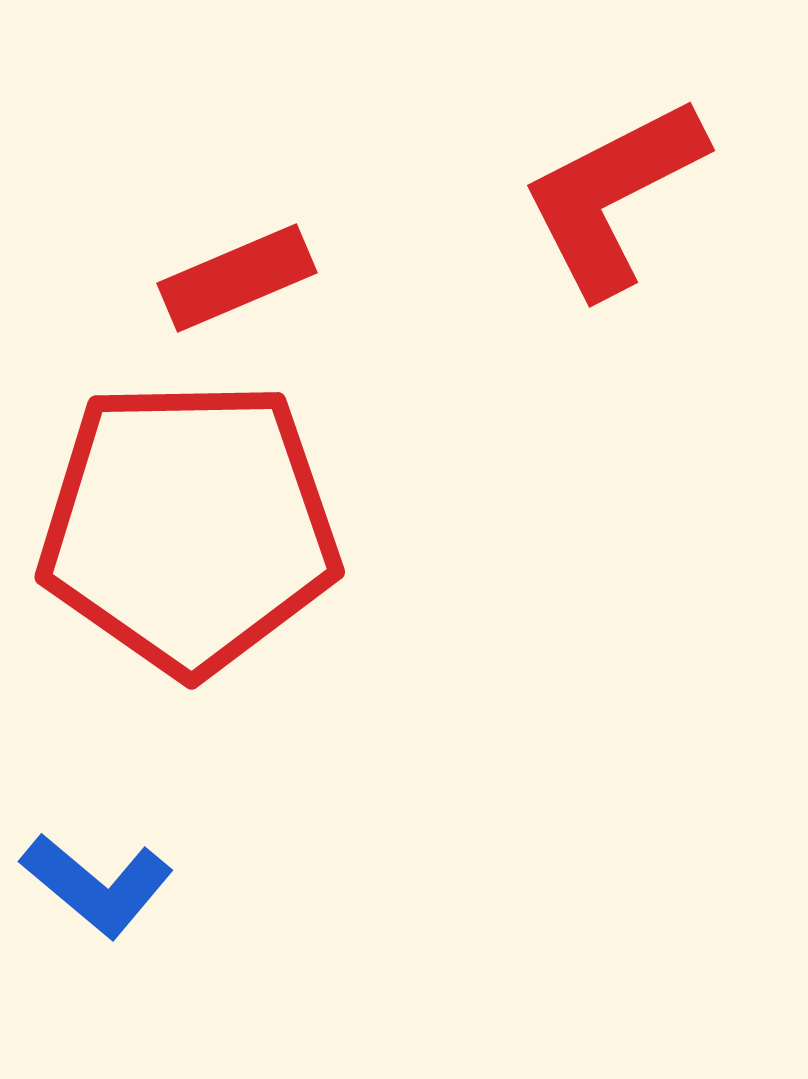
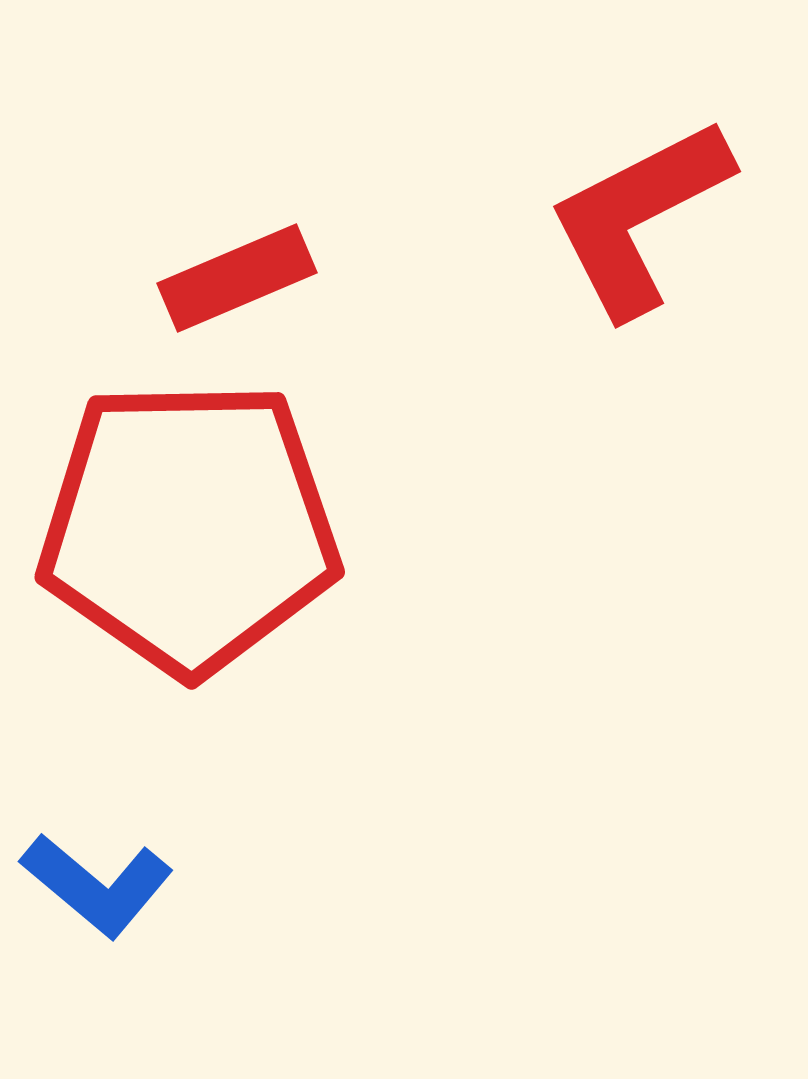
red L-shape: moved 26 px right, 21 px down
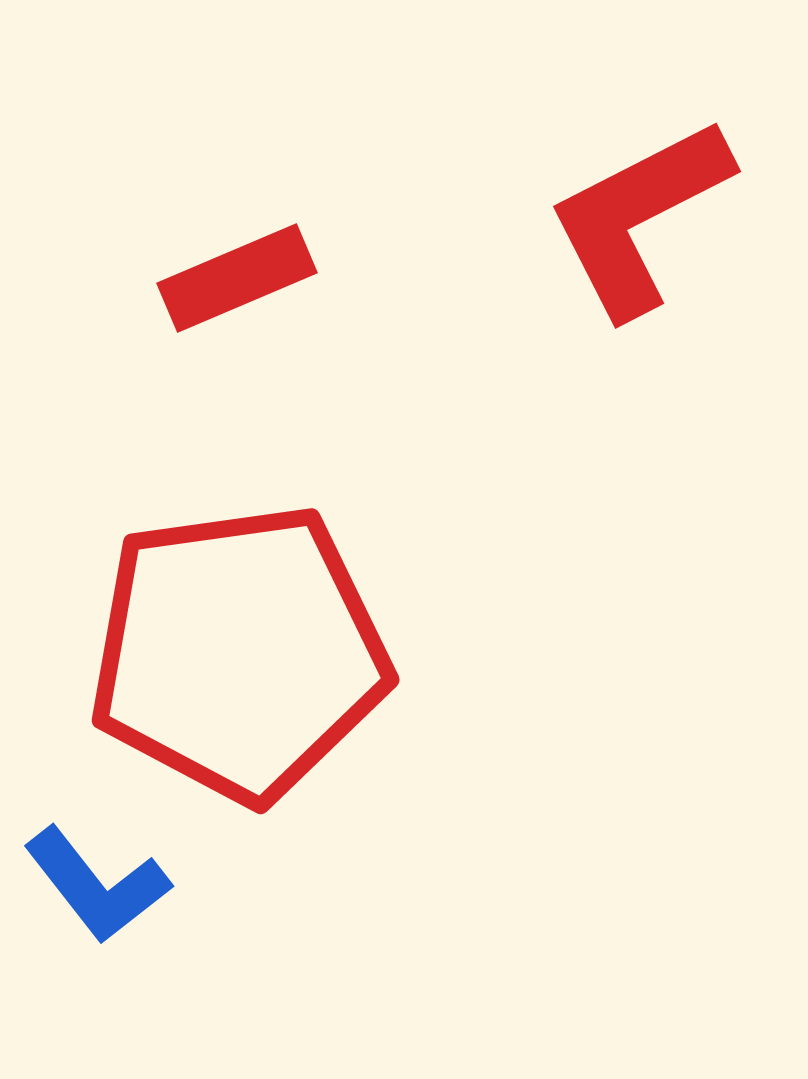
red pentagon: moved 50 px right, 126 px down; rotated 7 degrees counterclockwise
blue L-shape: rotated 12 degrees clockwise
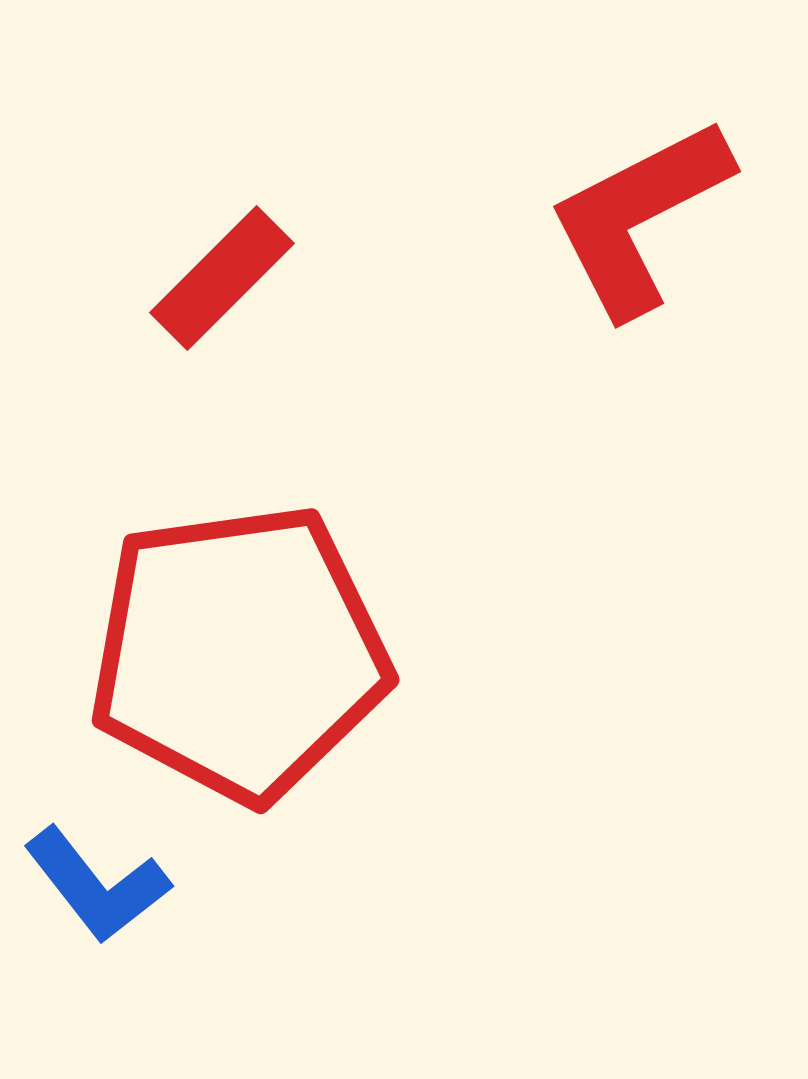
red rectangle: moved 15 px left; rotated 22 degrees counterclockwise
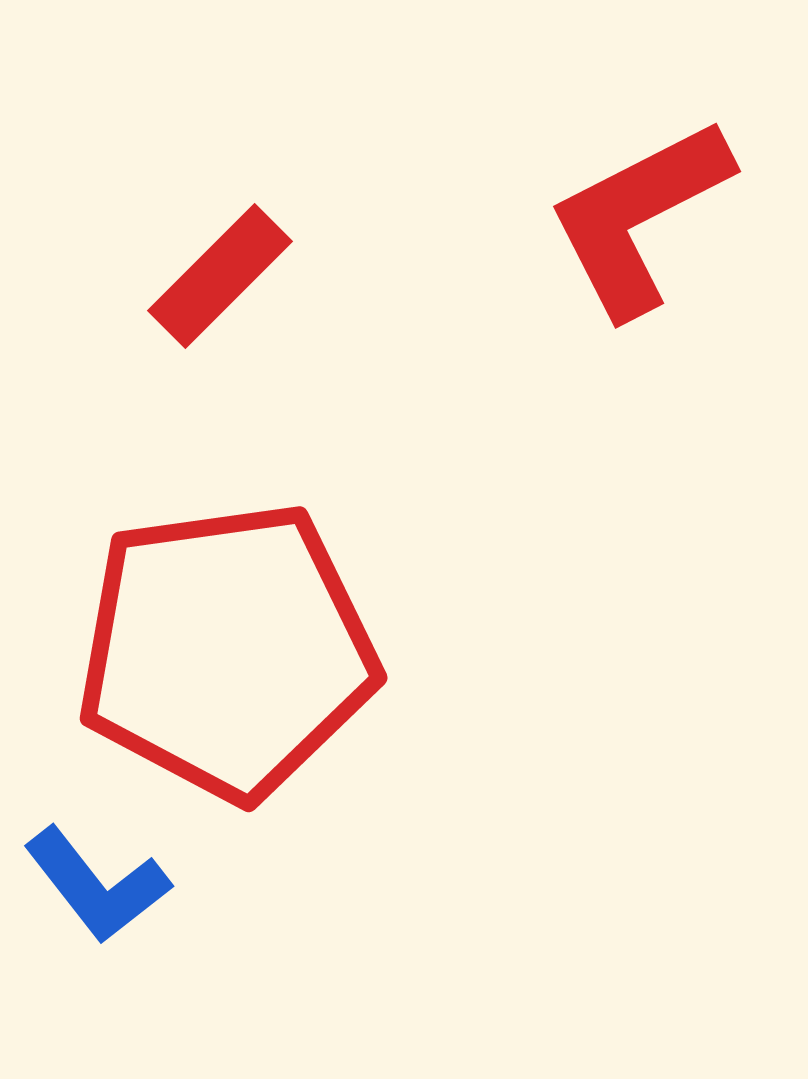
red rectangle: moved 2 px left, 2 px up
red pentagon: moved 12 px left, 2 px up
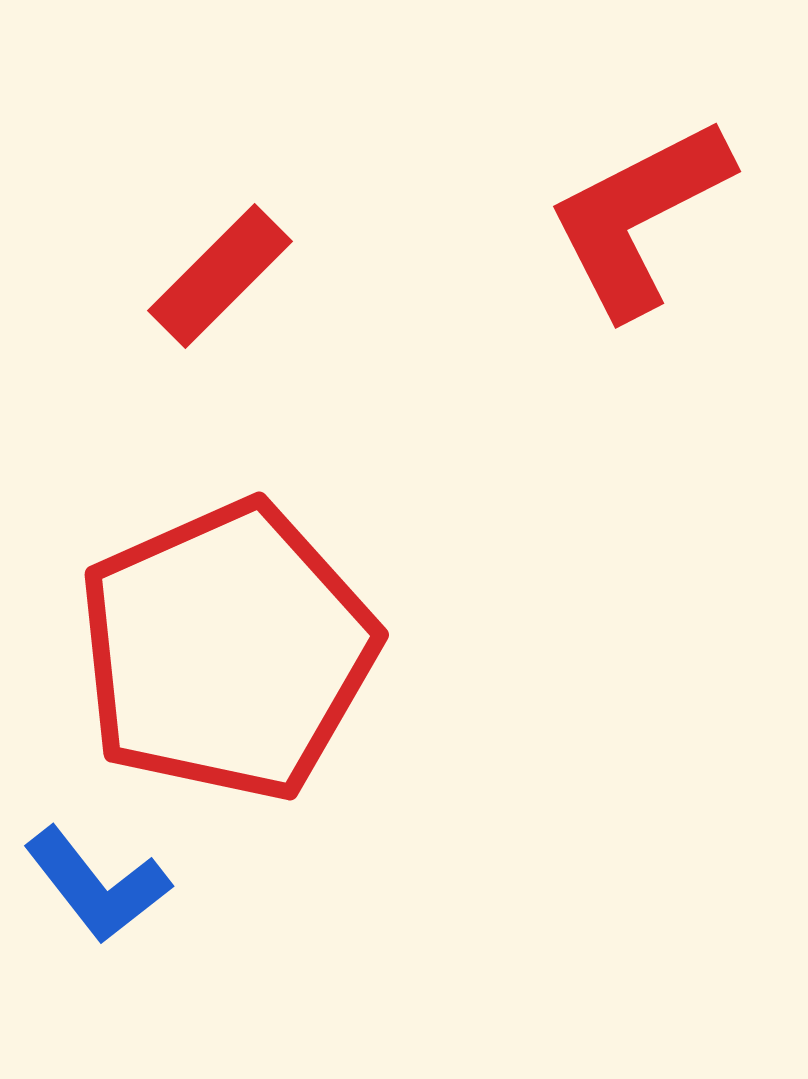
red pentagon: rotated 16 degrees counterclockwise
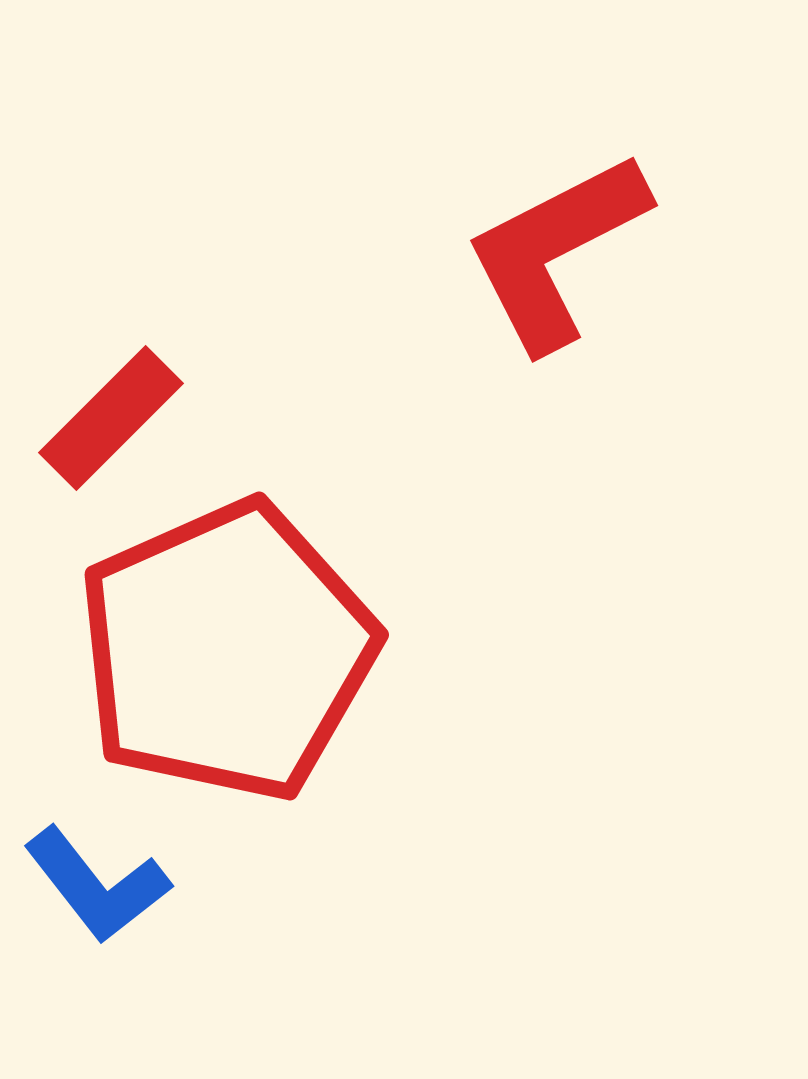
red L-shape: moved 83 px left, 34 px down
red rectangle: moved 109 px left, 142 px down
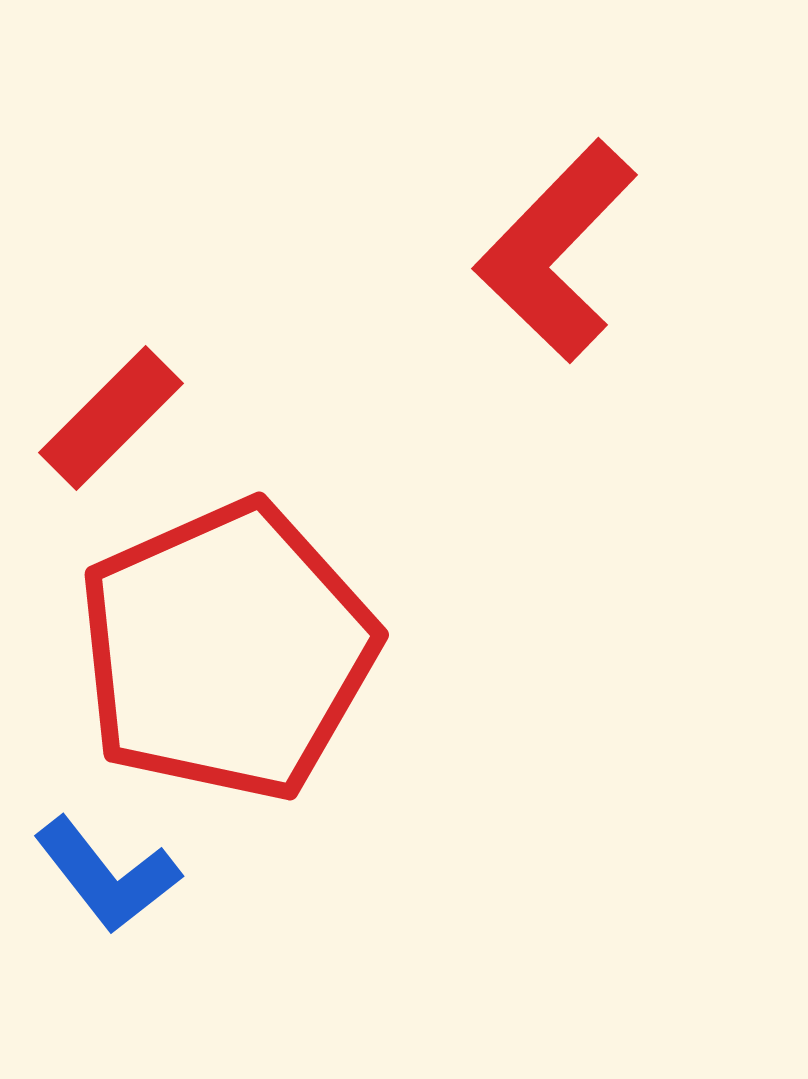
red L-shape: rotated 19 degrees counterclockwise
blue L-shape: moved 10 px right, 10 px up
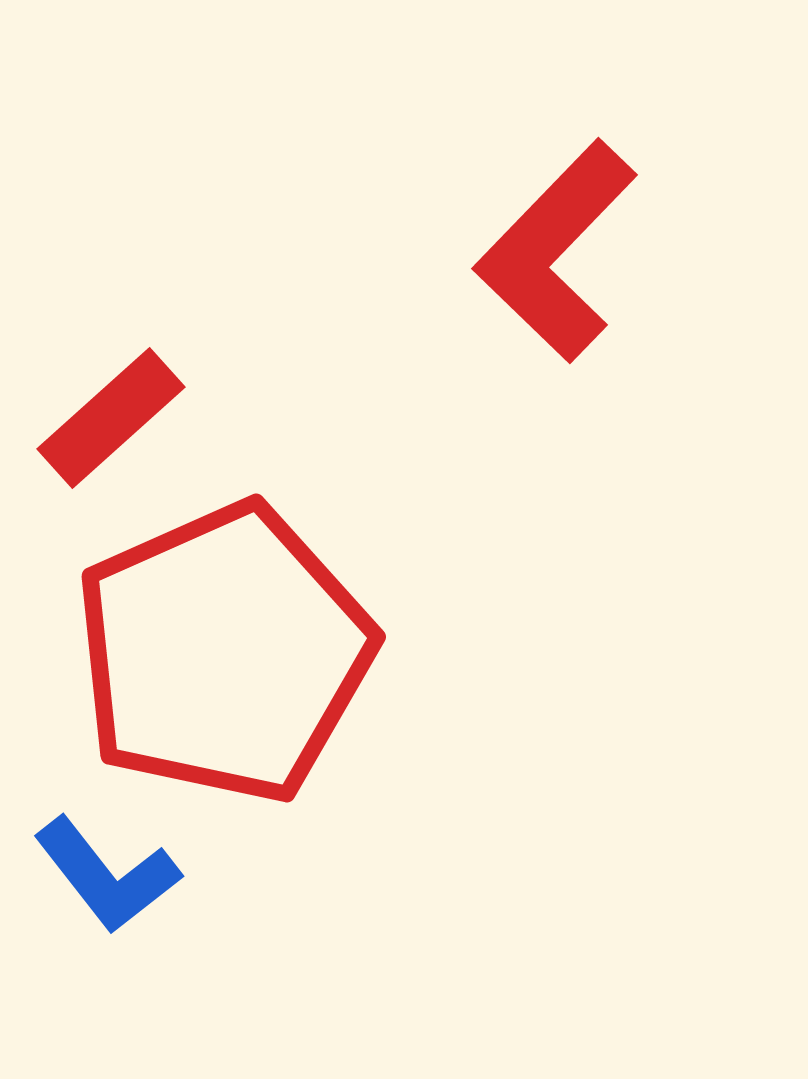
red rectangle: rotated 3 degrees clockwise
red pentagon: moved 3 px left, 2 px down
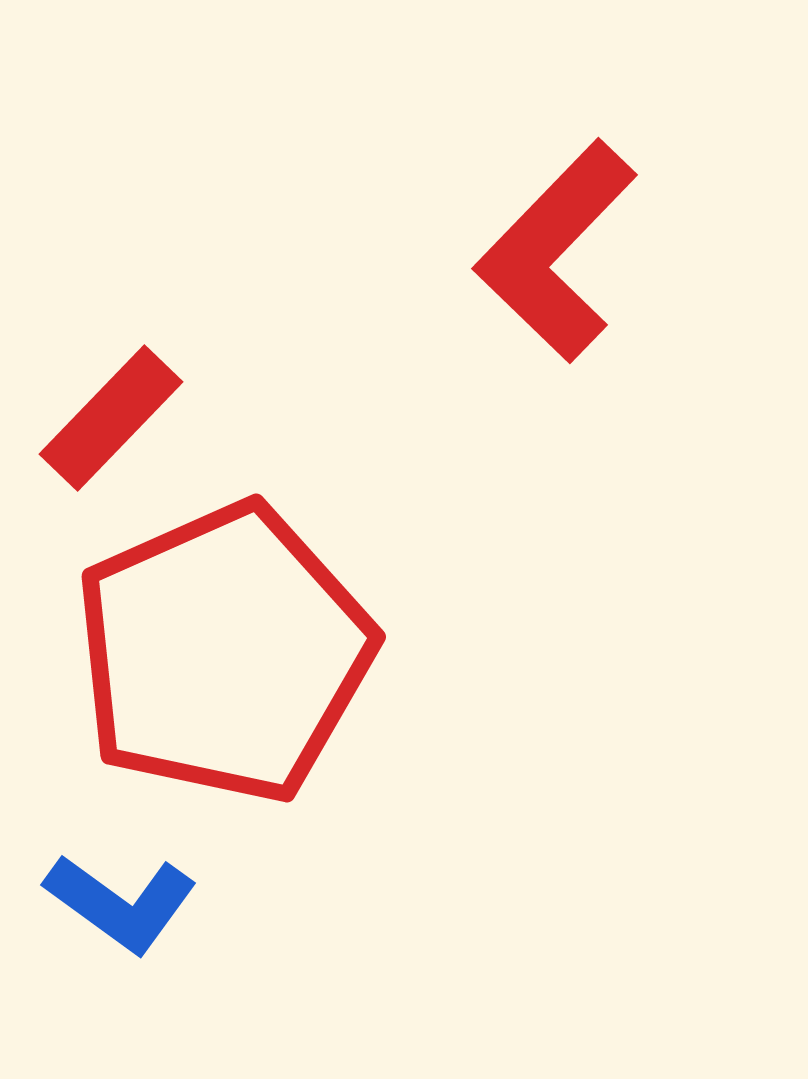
red rectangle: rotated 4 degrees counterclockwise
blue L-shape: moved 14 px right, 28 px down; rotated 16 degrees counterclockwise
